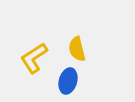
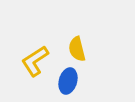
yellow L-shape: moved 1 px right, 3 px down
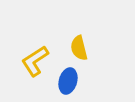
yellow semicircle: moved 2 px right, 1 px up
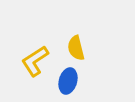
yellow semicircle: moved 3 px left
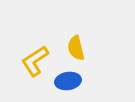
blue ellipse: rotated 65 degrees clockwise
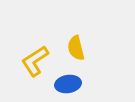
blue ellipse: moved 3 px down
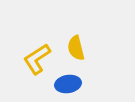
yellow L-shape: moved 2 px right, 2 px up
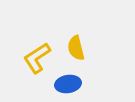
yellow L-shape: moved 1 px up
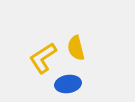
yellow L-shape: moved 6 px right
